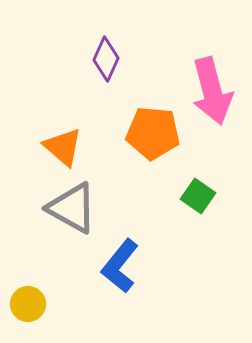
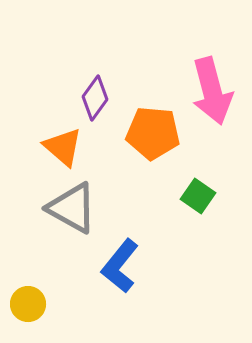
purple diamond: moved 11 px left, 39 px down; rotated 12 degrees clockwise
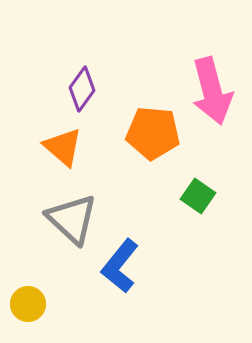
purple diamond: moved 13 px left, 9 px up
gray triangle: moved 11 px down; rotated 14 degrees clockwise
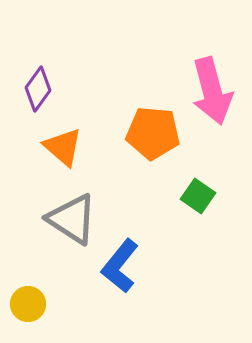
purple diamond: moved 44 px left
gray triangle: rotated 10 degrees counterclockwise
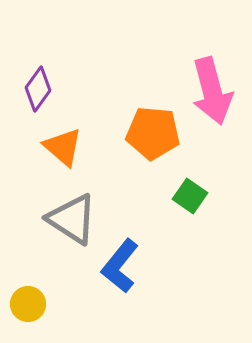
green square: moved 8 px left
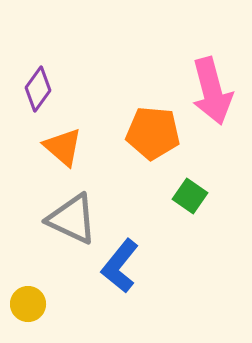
gray triangle: rotated 8 degrees counterclockwise
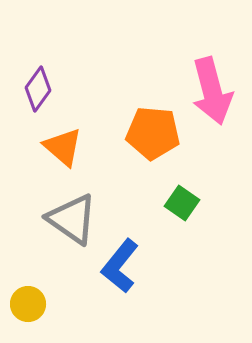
green square: moved 8 px left, 7 px down
gray triangle: rotated 10 degrees clockwise
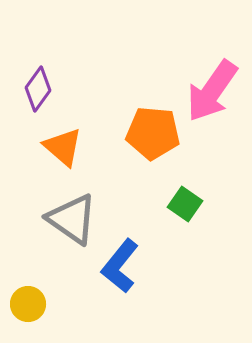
pink arrow: rotated 50 degrees clockwise
green square: moved 3 px right, 1 px down
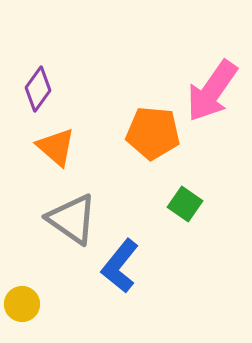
orange triangle: moved 7 px left
yellow circle: moved 6 px left
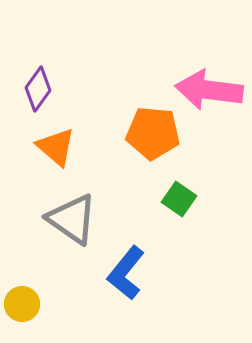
pink arrow: moved 3 px left, 1 px up; rotated 62 degrees clockwise
green square: moved 6 px left, 5 px up
blue L-shape: moved 6 px right, 7 px down
